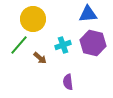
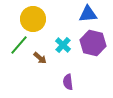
cyan cross: rotated 28 degrees counterclockwise
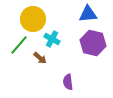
cyan cross: moved 11 px left, 6 px up; rotated 14 degrees counterclockwise
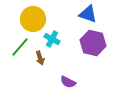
blue triangle: rotated 24 degrees clockwise
green line: moved 1 px right, 2 px down
brown arrow: rotated 32 degrees clockwise
purple semicircle: rotated 56 degrees counterclockwise
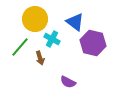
blue triangle: moved 13 px left, 8 px down; rotated 18 degrees clockwise
yellow circle: moved 2 px right
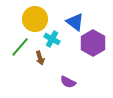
purple hexagon: rotated 15 degrees clockwise
